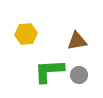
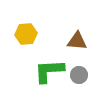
brown triangle: rotated 15 degrees clockwise
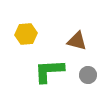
brown triangle: rotated 10 degrees clockwise
gray circle: moved 9 px right
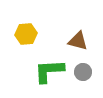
brown triangle: moved 1 px right
gray circle: moved 5 px left, 3 px up
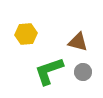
brown triangle: moved 1 px down
green L-shape: rotated 16 degrees counterclockwise
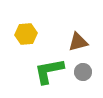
brown triangle: rotated 30 degrees counterclockwise
green L-shape: rotated 8 degrees clockwise
